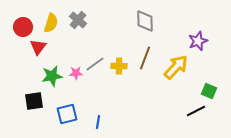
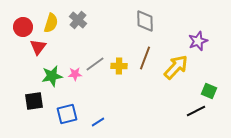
pink star: moved 1 px left, 1 px down
blue line: rotated 48 degrees clockwise
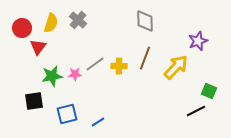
red circle: moved 1 px left, 1 px down
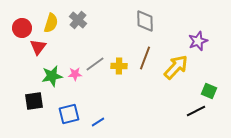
blue square: moved 2 px right
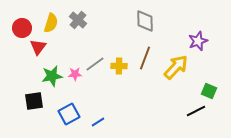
blue square: rotated 15 degrees counterclockwise
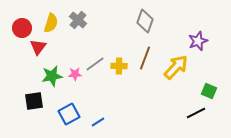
gray diamond: rotated 20 degrees clockwise
black line: moved 2 px down
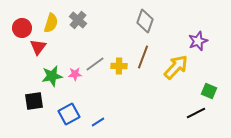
brown line: moved 2 px left, 1 px up
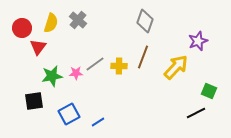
pink star: moved 1 px right, 1 px up
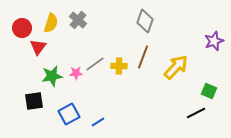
purple star: moved 16 px right
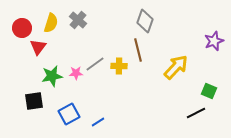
brown line: moved 5 px left, 7 px up; rotated 35 degrees counterclockwise
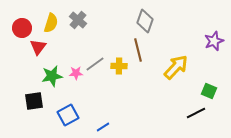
blue square: moved 1 px left, 1 px down
blue line: moved 5 px right, 5 px down
